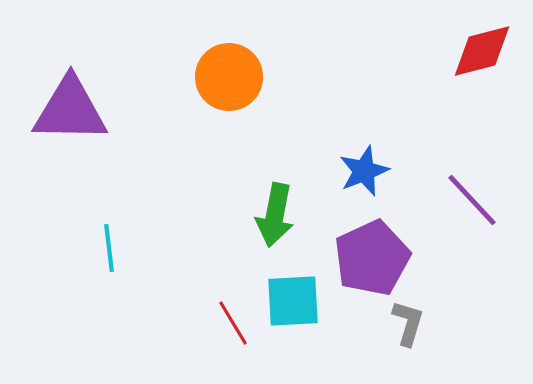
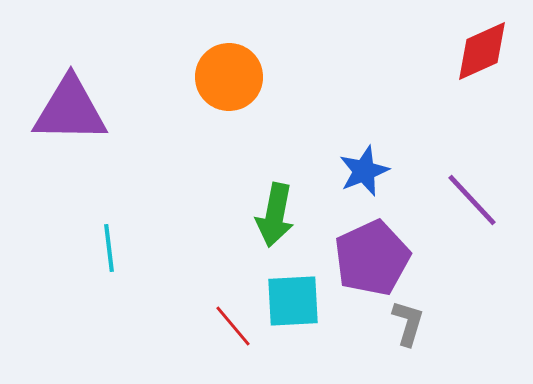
red diamond: rotated 10 degrees counterclockwise
red line: moved 3 px down; rotated 9 degrees counterclockwise
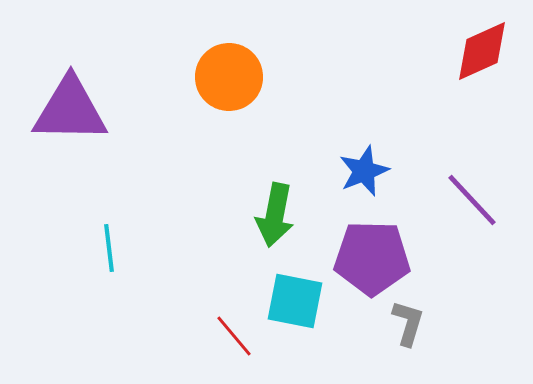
purple pentagon: rotated 26 degrees clockwise
cyan square: moved 2 px right; rotated 14 degrees clockwise
red line: moved 1 px right, 10 px down
